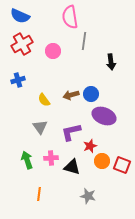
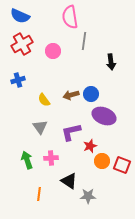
black triangle: moved 3 px left, 14 px down; rotated 18 degrees clockwise
gray star: rotated 14 degrees counterclockwise
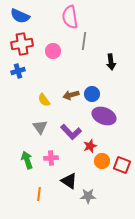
red cross: rotated 20 degrees clockwise
blue cross: moved 9 px up
blue circle: moved 1 px right
purple L-shape: rotated 120 degrees counterclockwise
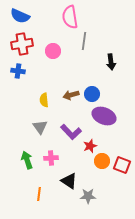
blue cross: rotated 24 degrees clockwise
yellow semicircle: rotated 32 degrees clockwise
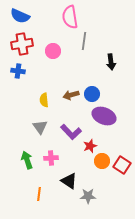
red square: rotated 12 degrees clockwise
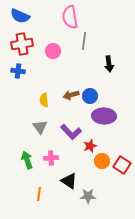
black arrow: moved 2 px left, 2 px down
blue circle: moved 2 px left, 2 px down
purple ellipse: rotated 20 degrees counterclockwise
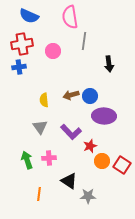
blue semicircle: moved 9 px right
blue cross: moved 1 px right, 4 px up; rotated 16 degrees counterclockwise
pink cross: moved 2 px left
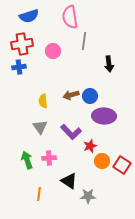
blue semicircle: rotated 42 degrees counterclockwise
yellow semicircle: moved 1 px left, 1 px down
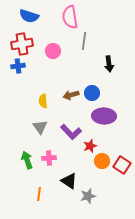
blue semicircle: rotated 36 degrees clockwise
blue cross: moved 1 px left, 1 px up
blue circle: moved 2 px right, 3 px up
gray star: rotated 14 degrees counterclockwise
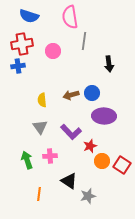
yellow semicircle: moved 1 px left, 1 px up
pink cross: moved 1 px right, 2 px up
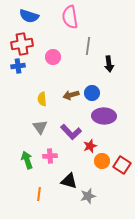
gray line: moved 4 px right, 5 px down
pink circle: moved 6 px down
yellow semicircle: moved 1 px up
black triangle: rotated 18 degrees counterclockwise
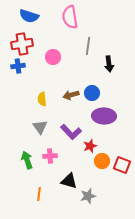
red square: rotated 12 degrees counterclockwise
